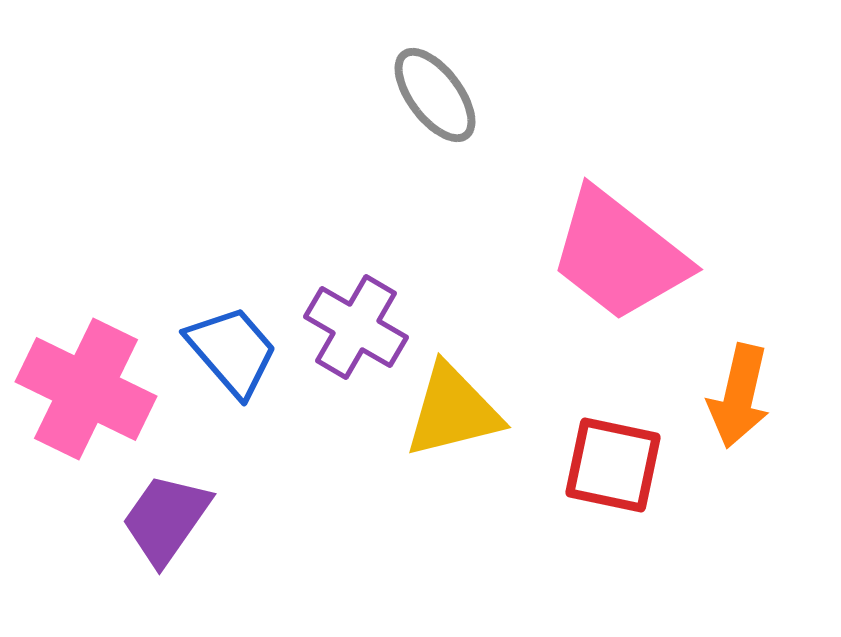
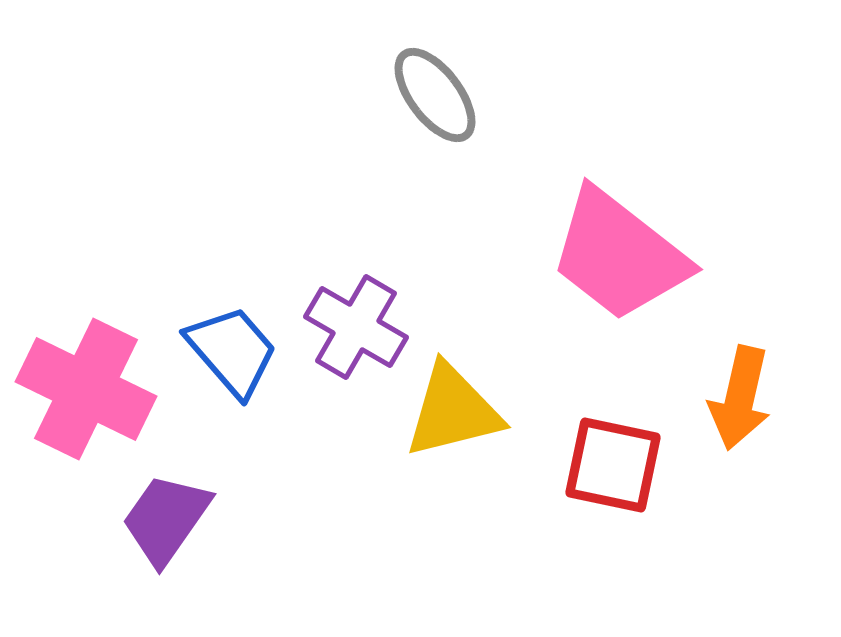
orange arrow: moved 1 px right, 2 px down
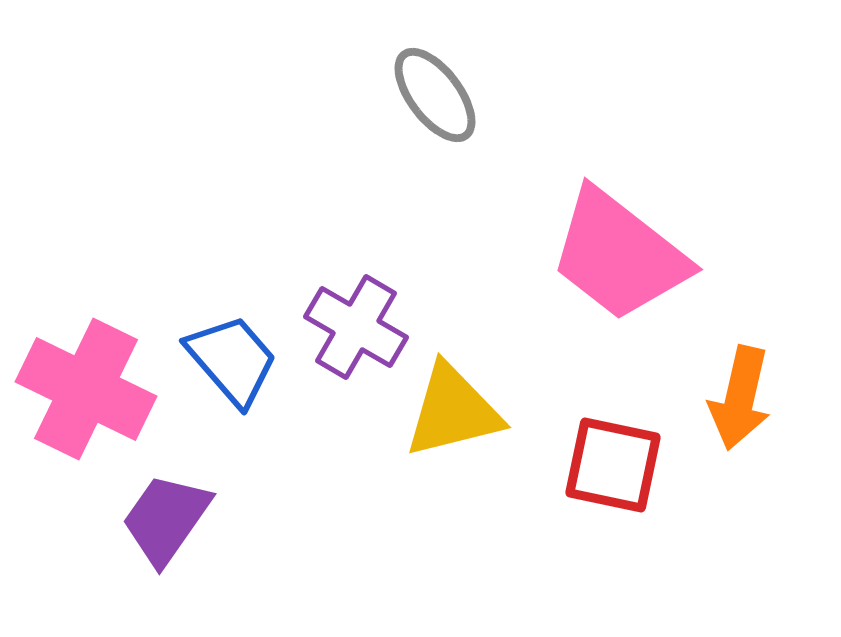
blue trapezoid: moved 9 px down
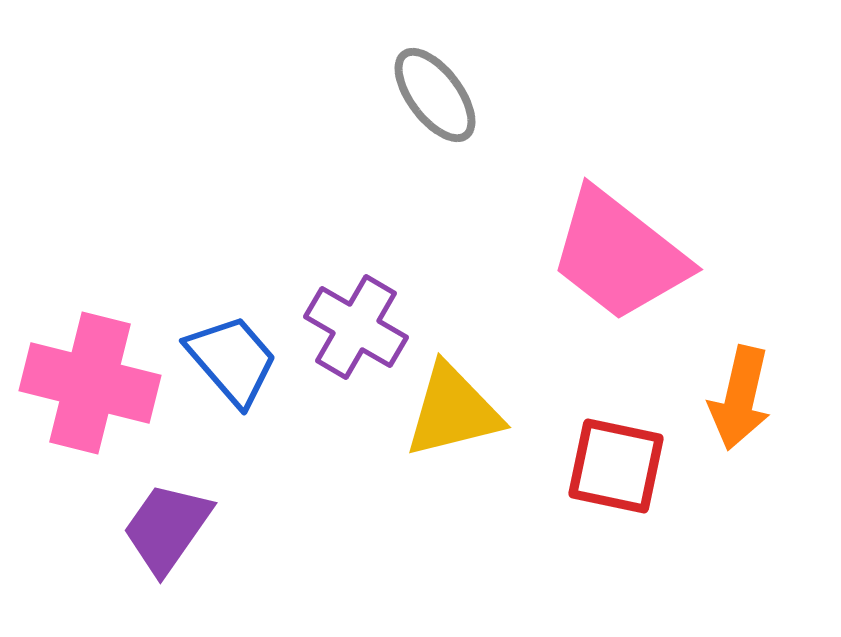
pink cross: moved 4 px right, 6 px up; rotated 12 degrees counterclockwise
red square: moved 3 px right, 1 px down
purple trapezoid: moved 1 px right, 9 px down
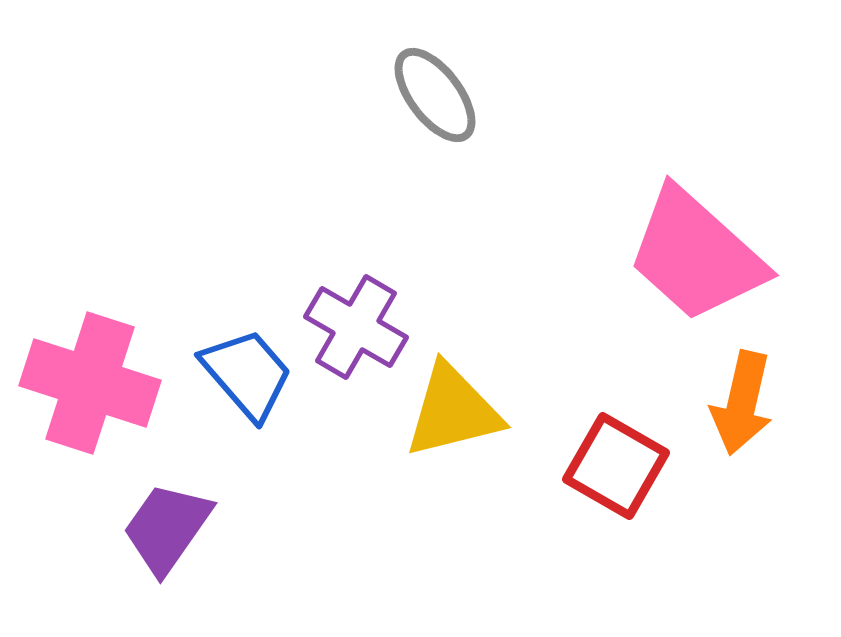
pink trapezoid: moved 77 px right; rotated 4 degrees clockwise
blue trapezoid: moved 15 px right, 14 px down
pink cross: rotated 4 degrees clockwise
orange arrow: moved 2 px right, 5 px down
red square: rotated 18 degrees clockwise
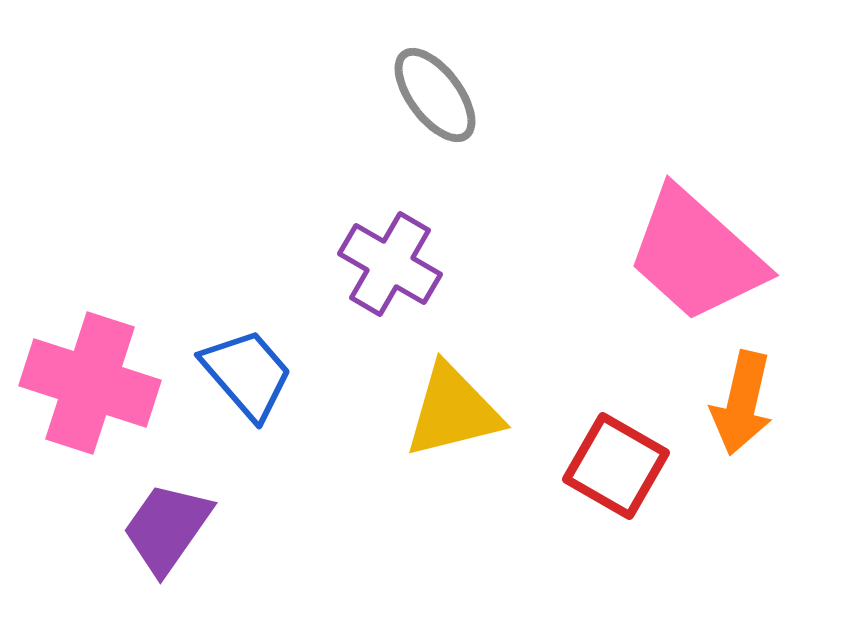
purple cross: moved 34 px right, 63 px up
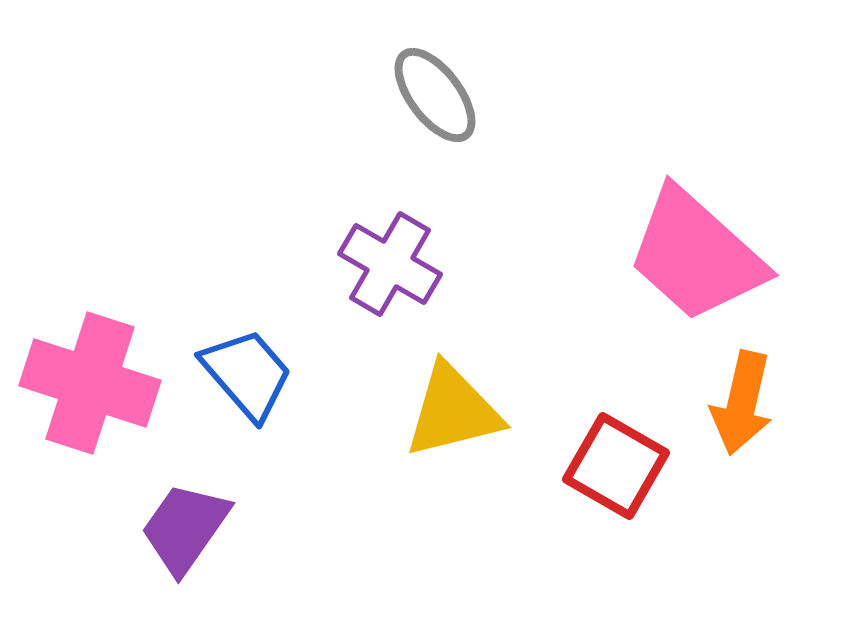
purple trapezoid: moved 18 px right
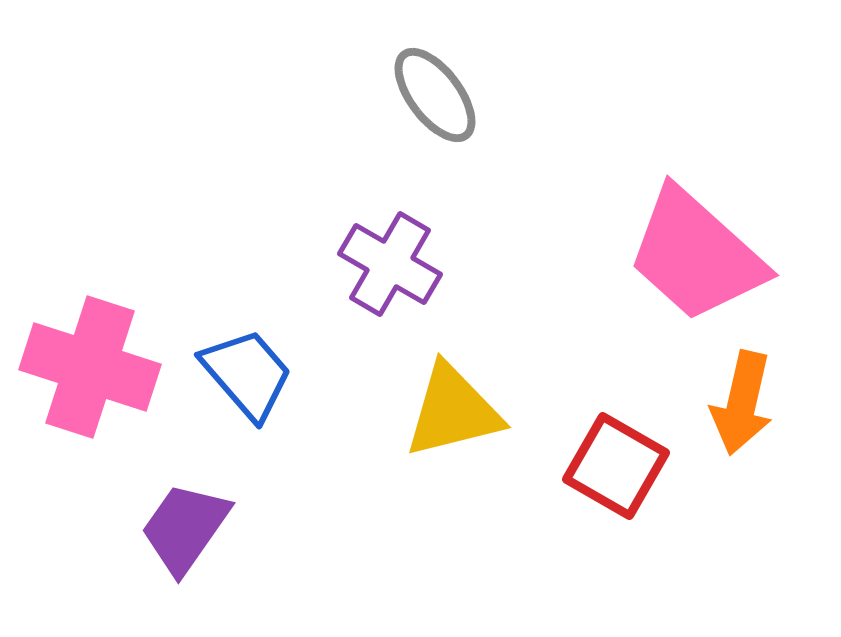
pink cross: moved 16 px up
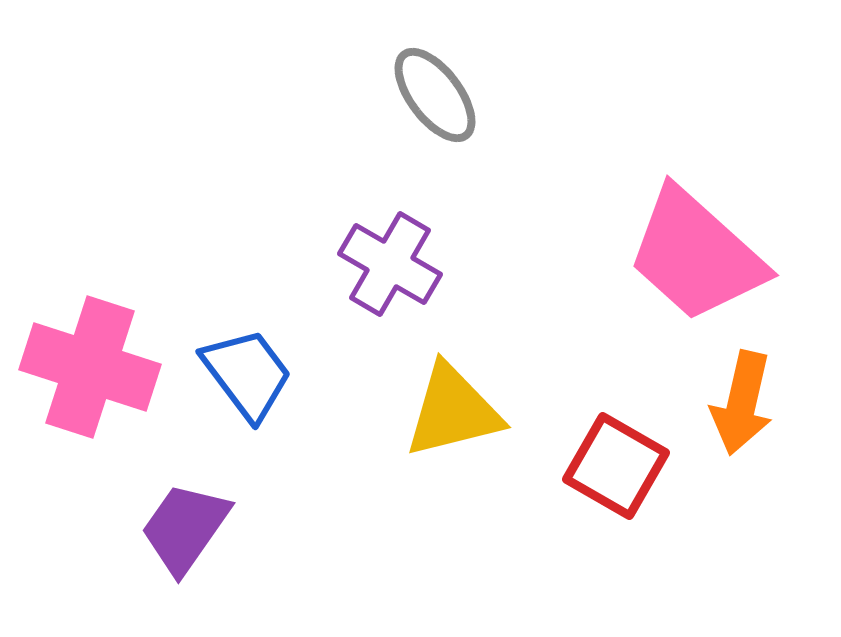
blue trapezoid: rotated 4 degrees clockwise
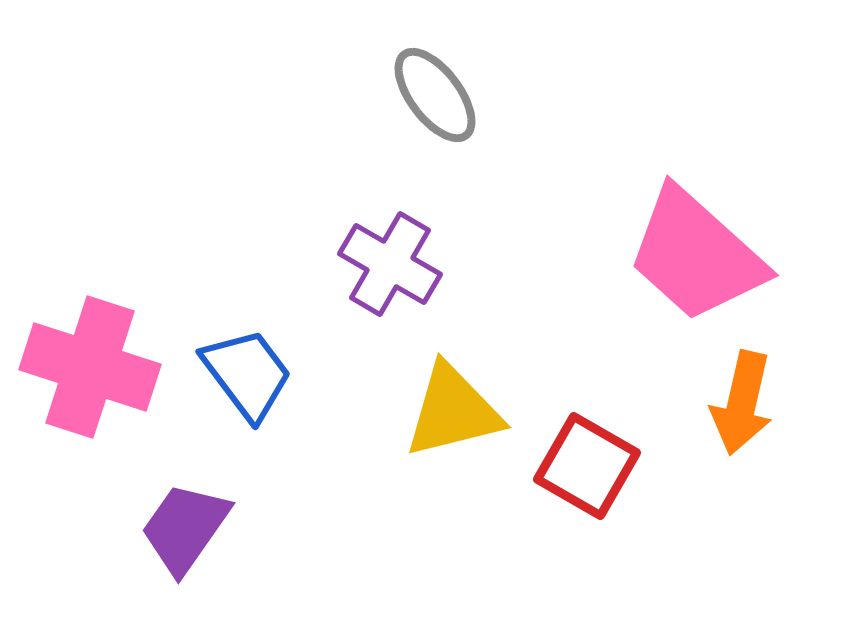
red square: moved 29 px left
